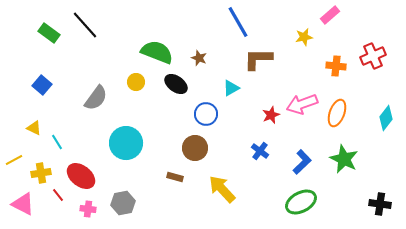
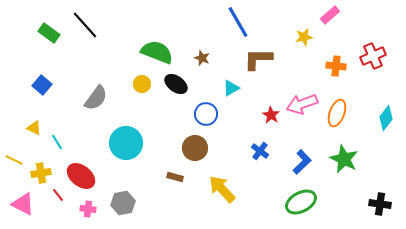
brown star: moved 3 px right
yellow circle: moved 6 px right, 2 px down
red star: rotated 18 degrees counterclockwise
yellow line: rotated 54 degrees clockwise
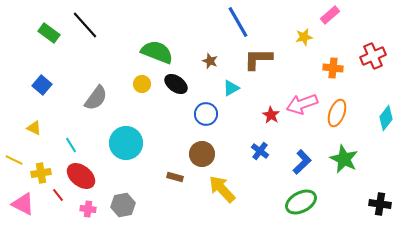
brown star: moved 8 px right, 3 px down
orange cross: moved 3 px left, 2 px down
cyan line: moved 14 px right, 3 px down
brown circle: moved 7 px right, 6 px down
gray hexagon: moved 2 px down
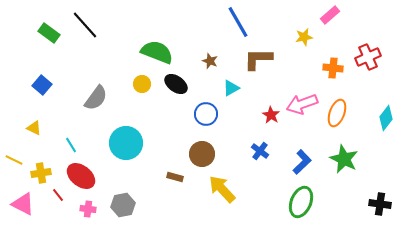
red cross: moved 5 px left, 1 px down
green ellipse: rotated 40 degrees counterclockwise
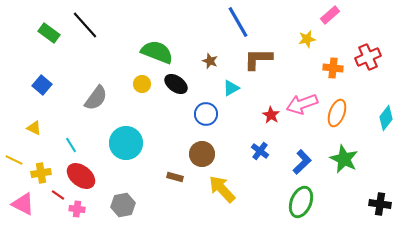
yellow star: moved 3 px right, 2 px down
red line: rotated 16 degrees counterclockwise
pink cross: moved 11 px left
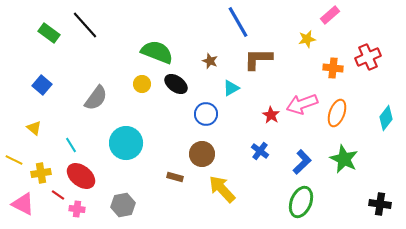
yellow triangle: rotated 14 degrees clockwise
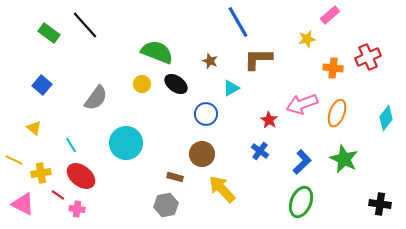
red star: moved 2 px left, 5 px down
gray hexagon: moved 43 px right
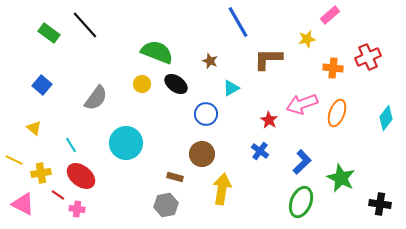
brown L-shape: moved 10 px right
green star: moved 3 px left, 19 px down
yellow arrow: rotated 52 degrees clockwise
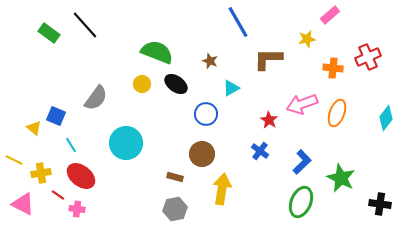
blue square: moved 14 px right, 31 px down; rotated 18 degrees counterclockwise
gray hexagon: moved 9 px right, 4 px down
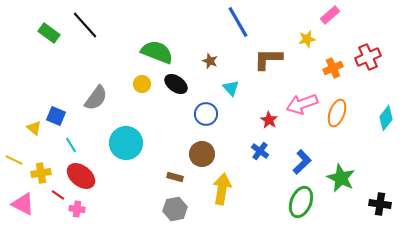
orange cross: rotated 30 degrees counterclockwise
cyan triangle: rotated 42 degrees counterclockwise
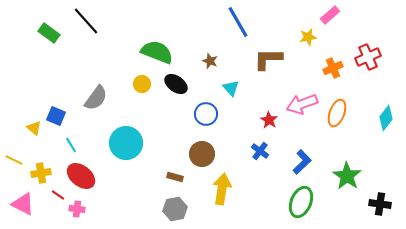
black line: moved 1 px right, 4 px up
yellow star: moved 1 px right, 2 px up
green star: moved 6 px right, 2 px up; rotated 8 degrees clockwise
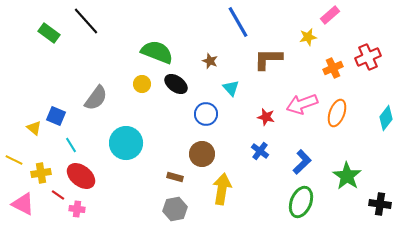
red star: moved 3 px left, 3 px up; rotated 18 degrees counterclockwise
